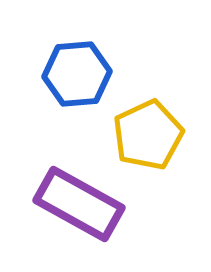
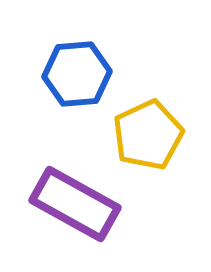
purple rectangle: moved 4 px left
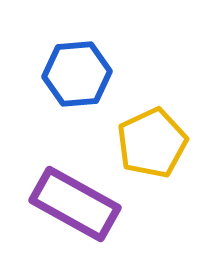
yellow pentagon: moved 4 px right, 8 px down
